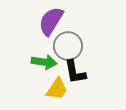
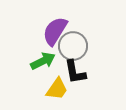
purple semicircle: moved 4 px right, 10 px down
gray circle: moved 5 px right
green arrow: moved 1 px left, 1 px up; rotated 35 degrees counterclockwise
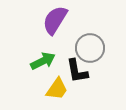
purple semicircle: moved 11 px up
gray circle: moved 17 px right, 2 px down
black L-shape: moved 2 px right, 1 px up
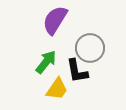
green arrow: moved 3 px right, 1 px down; rotated 25 degrees counterclockwise
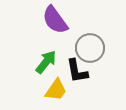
purple semicircle: rotated 68 degrees counterclockwise
yellow trapezoid: moved 1 px left, 1 px down
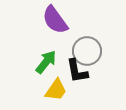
gray circle: moved 3 px left, 3 px down
